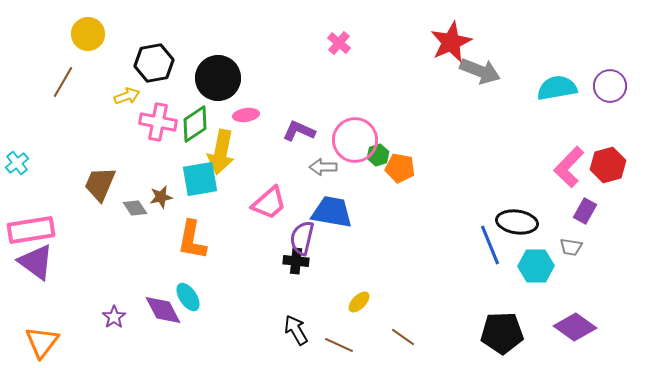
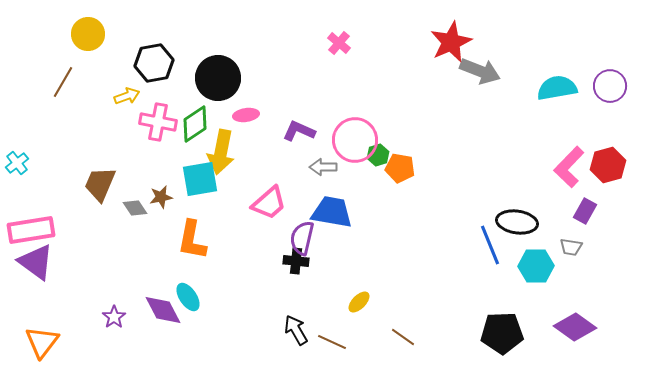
brown line at (339, 345): moved 7 px left, 3 px up
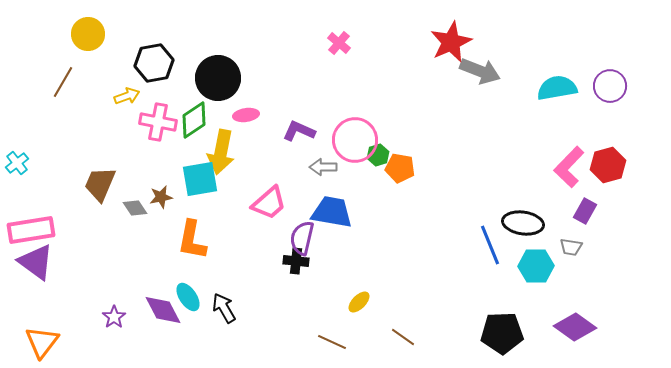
green diamond at (195, 124): moved 1 px left, 4 px up
black ellipse at (517, 222): moved 6 px right, 1 px down
black arrow at (296, 330): moved 72 px left, 22 px up
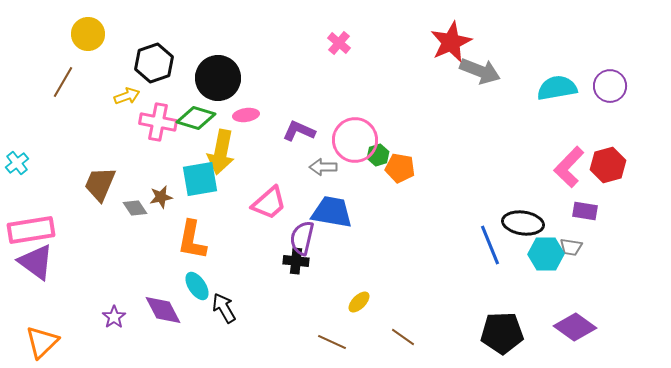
black hexagon at (154, 63): rotated 9 degrees counterclockwise
green diamond at (194, 120): moved 2 px right, 2 px up; rotated 51 degrees clockwise
purple rectangle at (585, 211): rotated 70 degrees clockwise
cyan hexagon at (536, 266): moved 10 px right, 12 px up
cyan ellipse at (188, 297): moved 9 px right, 11 px up
orange triangle at (42, 342): rotated 9 degrees clockwise
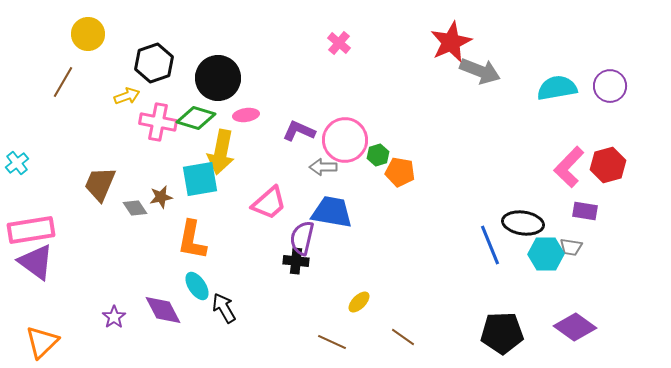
pink circle at (355, 140): moved 10 px left
orange pentagon at (400, 168): moved 4 px down
